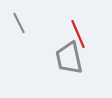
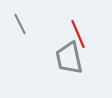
gray line: moved 1 px right, 1 px down
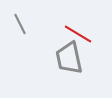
red line: rotated 36 degrees counterclockwise
